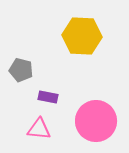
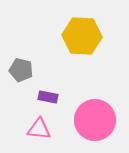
pink circle: moved 1 px left, 1 px up
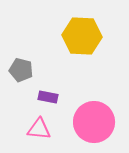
pink circle: moved 1 px left, 2 px down
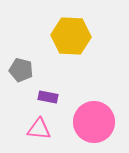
yellow hexagon: moved 11 px left
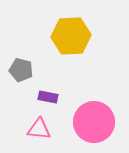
yellow hexagon: rotated 6 degrees counterclockwise
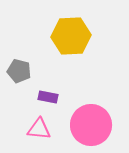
gray pentagon: moved 2 px left, 1 px down
pink circle: moved 3 px left, 3 px down
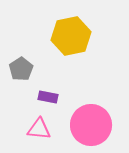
yellow hexagon: rotated 9 degrees counterclockwise
gray pentagon: moved 2 px right, 2 px up; rotated 25 degrees clockwise
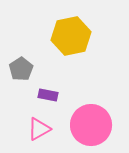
purple rectangle: moved 2 px up
pink triangle: rotated 35 degrees counterclockwise
